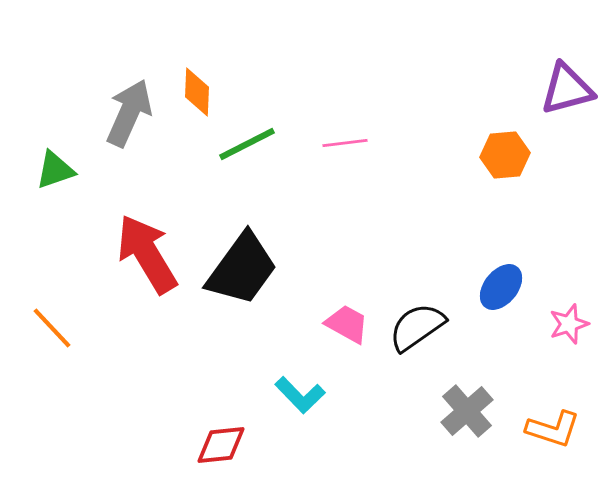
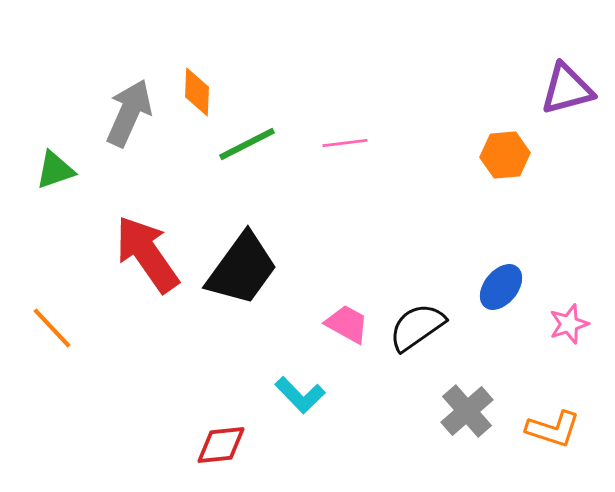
red arrow: rotated 4 degrees counterclockwise
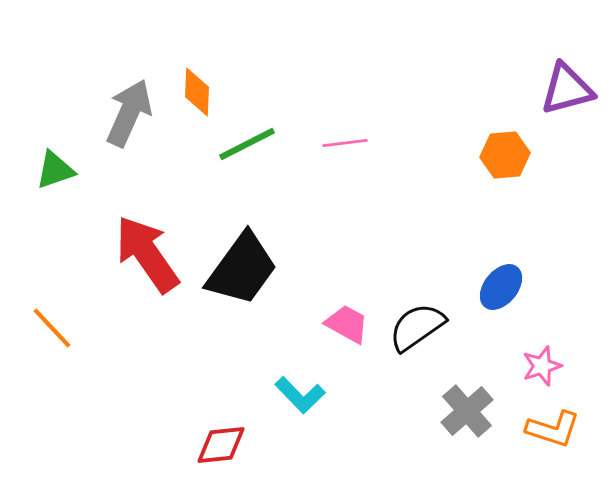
pink star: moved 27 px left, 42 px down
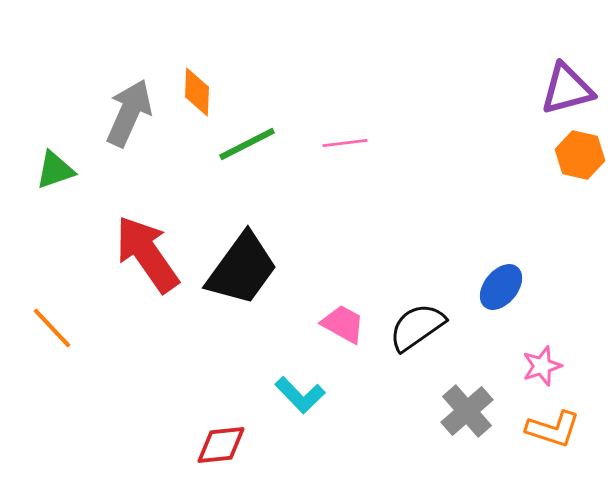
orange hexagon: moved 75 px right; rotated 18 degrees clockwise
pink trapezoid: moved 4 px left
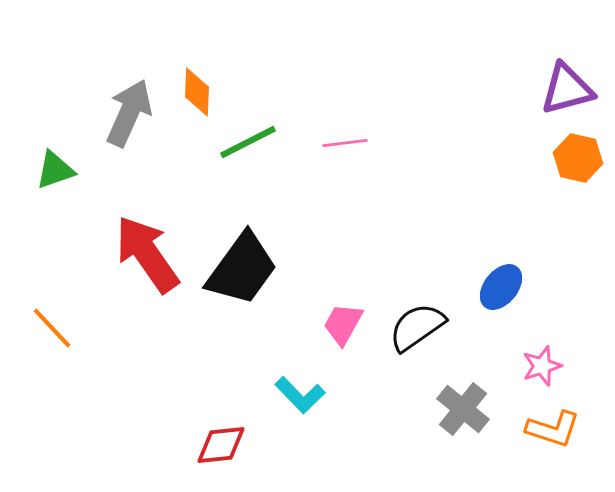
green line: moved 1 px right, 2 px up
orange hexagon: moved 2 px left, 3 px down
pink trapezoid: rotated 90 degrees counterclockwise
gray cross: moved 4 px left, 2 px up; rotated 10 degrees counterclockwise
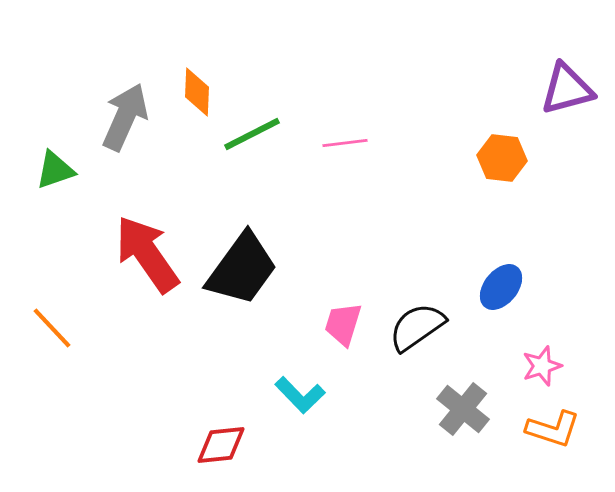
gray arrow: moved 4 px left, 4 px down
green line: moved 4 px right, 8 px up
orange hexagon: moved 76 px left; rotated 6 degrees counterclockwise
pink trapezoid: rotated 12 degrees counterclockwise
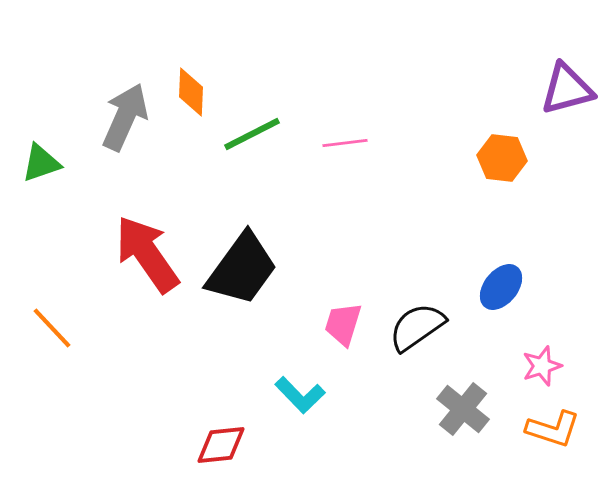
orange diamond: moved 6 px left
green triangle: moved 14 px left, 7 px up
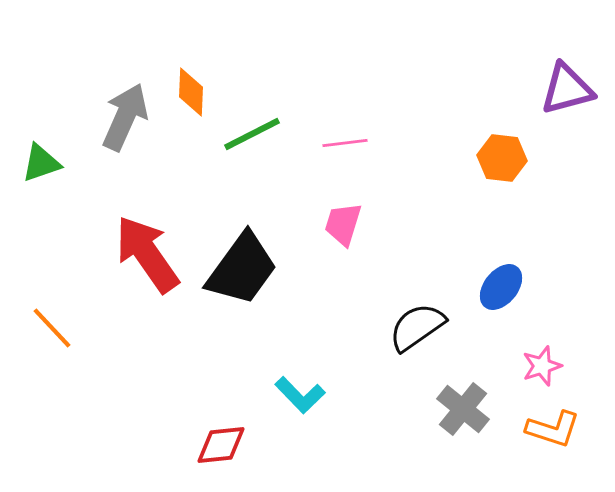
pink trapezoid: moved 100 px up
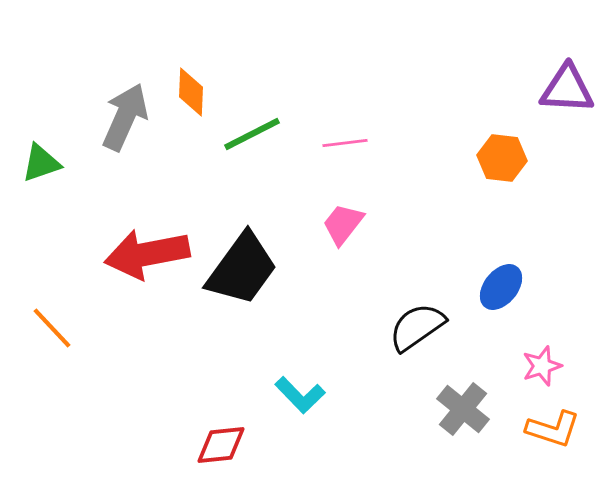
purple triangle: rotated 18 degrees clockwise
pink trapezoid: rotated 21 degrees clockwise
red arrow: rotated 66 degrees counterclockwise
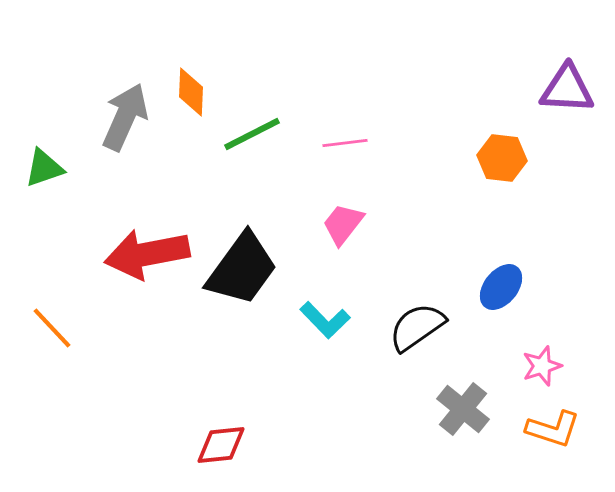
green triangle: moved 3 px right, 5 px down
cyan L-shape: moved 25 px right, 75 px up
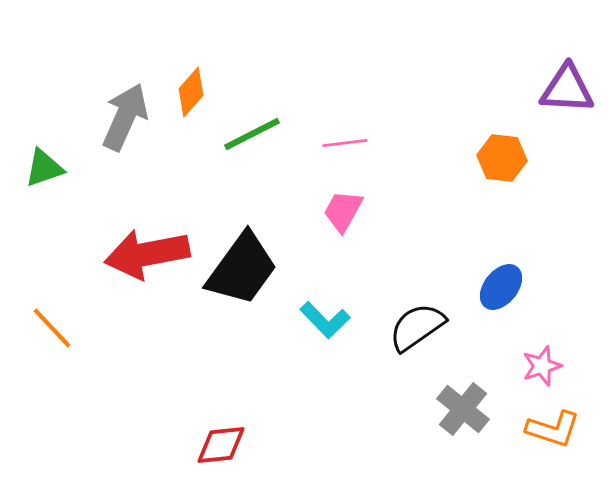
orange diamond: rotated 39 degrees clockwise
pink trapezoid: moved 13 px up; rotated 9 degrees counterclockwise
